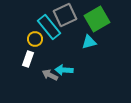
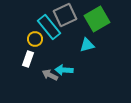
cyan triangle: moved 2 px left, 3 px down
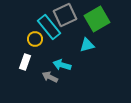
white rectangle: moved 3 px left, 3 px down
cyan arrow: moved 2 px left, 5 px up; rotated 12 degrees clockwise
gray arrow: moved 2 px down
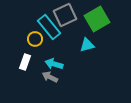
cyan arrow: moved 8 px left, 1 px up
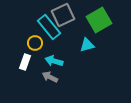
gray square: moved 2 px left
green square: moved 2 px right, 1 px down
yellow circle: moved 4 px down
cyan arrow: moved 3 px up
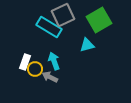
cyan rectangle: rotated 20 degrees counterclockwise
yellow circle: moved 26 px down
cyan arrow: rotated 54 degrees clockwise
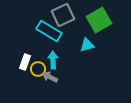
cyan rectangle: moved 4 px down
cyan arrow: moved 1 px left, 1 px up; rotated 18 degrees clockwise
yellow circle: moved 3 px right
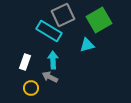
yellow circle: moved 7 px left, 19 px down
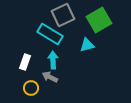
cyan rectangle: moved 1 px right, 3 px down
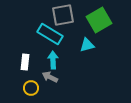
gray square: rotated 15 degrees clockwise
white rectangle: rotated 14 degrees counterclockwise
